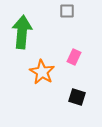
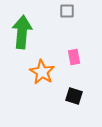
pink rectangle: rotated 35 degrees counterclockwise
black square: moved 3 px left, 1 px up
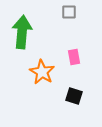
gray square: moved 2 px right, 1 px down
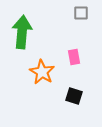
gray square: moved 12 px right, 1 px down
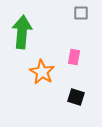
pink rectangle: rotated 21 degrees clockwise
black square: moved 2 px right, 1 px down
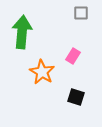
pink rectangle: moved 1 px left, 1 px up; rotated 21 degrees clockwise
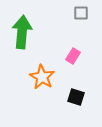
orange star: moved 5 px down
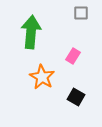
green arrow: moved 9 px right
black square: rotated 12 degrees clockwise
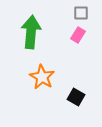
pink rectangle: moved 5 px right, 21 px up
